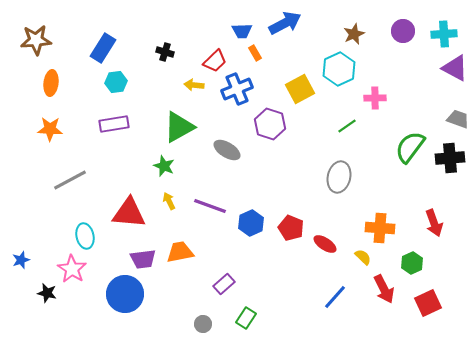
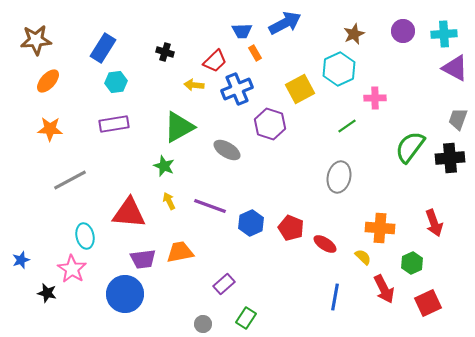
orange ellipse at (51, 83): moved 3 px left, 2 px up; rotated 35 degrees clockwise
gray trapezoid at (458, 119): rotated 90 degrees counterclockwise
blue line at (335, 297): rotated 32 degrees counterclockwise
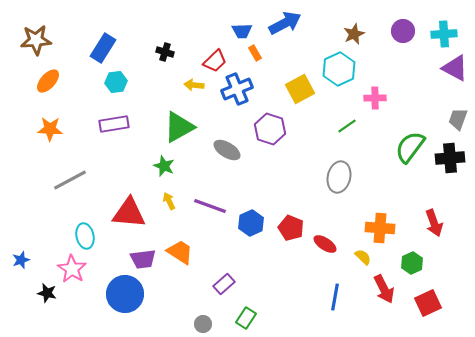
purple hexagon at (270, 124): moved 5 px down
orange trapezoid at (180, 252): rotated 44 degrees clockwise
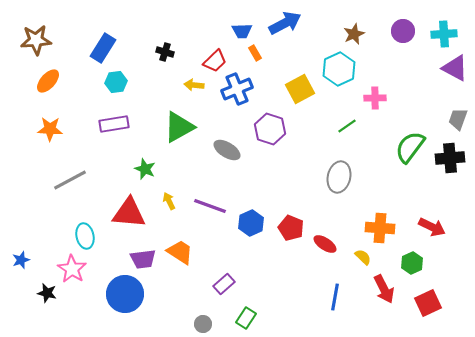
green star at (164, 166): moved 19 px left, 3 px down
red arrow at (434, 223): moved 2 px left, 4 px down; rotated 44 degrees counterclockwise
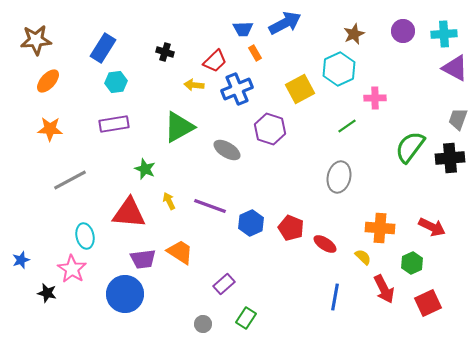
blue trapezoid at (242, 31): moved 1 px right, 2 px up
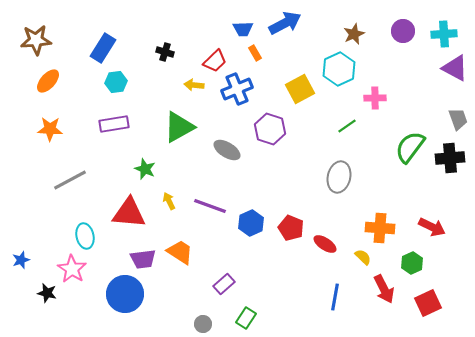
gray trapezoid at (458, 119): rotated 140 degrees clockwise
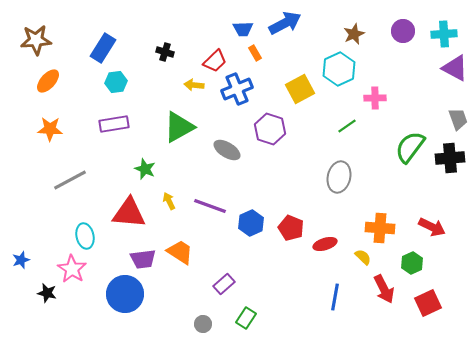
red ellipse at (325, 244): rotated 50 degrees counterclockwise
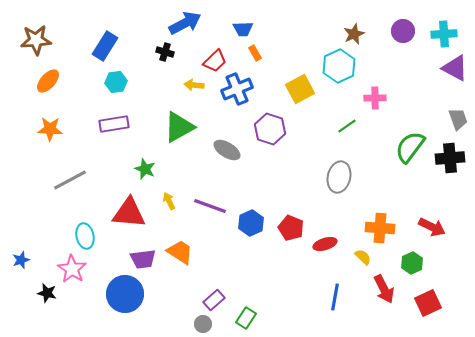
blue arrow at (285, 23): moved 100 px left
blue rectangle at (103, 48): moved 2 px right, 2 px up
cyan hexagon at (339, 69): moved 3 px up
purple rectangle at (224, 284): moved 10 px left, 16 px down
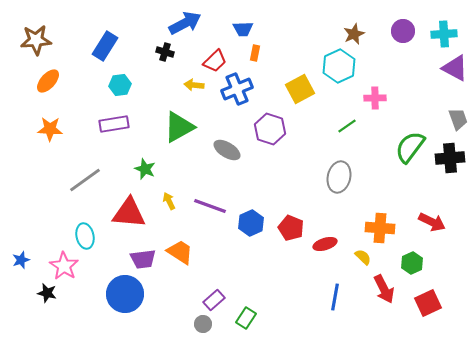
orange rectangle at (255, 53): rotated 42 degrees clockwise
cyan hexagon at (116, 82): moved 4 px right, 3 px down
gray line at (70, 180): moved 15 px right; rotated 8 degrees counterclockwise
red arrow at (432, 227): moved 5 px up
pink star at (72, 269): moved 8 px left, 3 px up
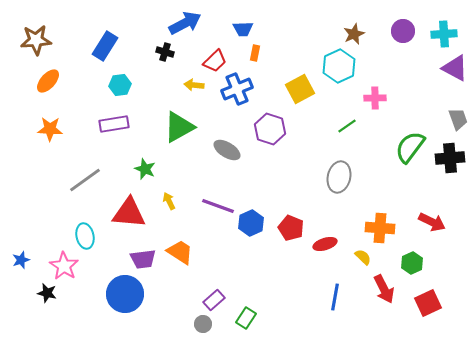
purple line at (210, 206): moved 8 px right
